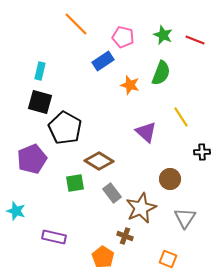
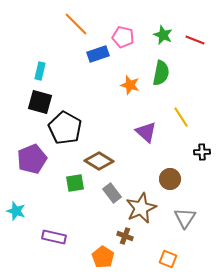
blue rectangle: moved 5 px left, 7 px up; rotated 15 degrees clockwise
green semicircle: rotated 10 degrees counterclockwise
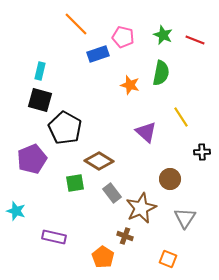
black square: moved 2 px up
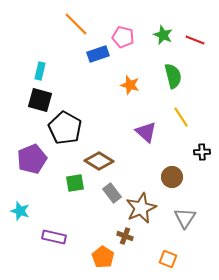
green semicircle: moved 12 px right, 3 px down; rotated 25 degrees counterclockwise
brown circle: moved 2 px right, 2 px up
cyan star: moved 4 px right
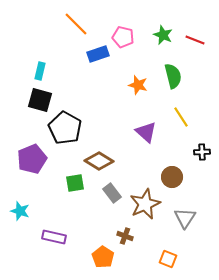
orange star: moved 8 px right
brown star: moved 4 px right, 4 px up
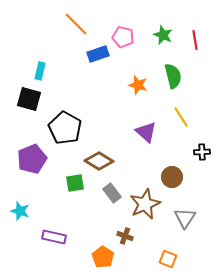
red line: rotated 60 degrees clockwise
black square: moved 11 px left, 1 px up
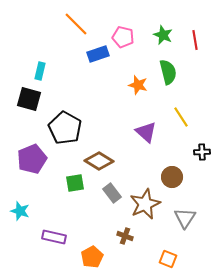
green semicircle: moved 5 px left, 4 px up
orange pentagon: moved 11 px left; rotated 10 degrees clockwise
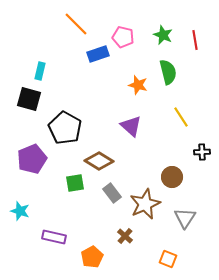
purple triangle: moved 15 px left, 6 px up
brown cross: rotated 21 degrees clockwise
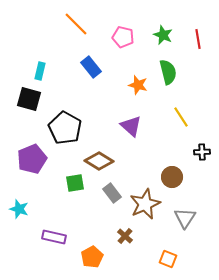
red line: moved 3 px right, 1 px up
blue rectangle: moved 7 px left, 13 px down; rotated 70 degrees clockwise
cyan star: moved 1 px left, 2 px up
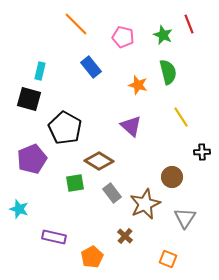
red line: moved 9 px left, 15 px up; rotated 12 degrees counterclockwise
